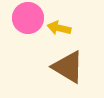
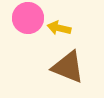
brown triangle: rotated 9 degrees counterclockwise
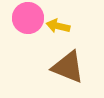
yellow arrow: moved 1 px left, 2 px up
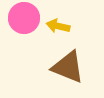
pink circle: moved 4 px left
